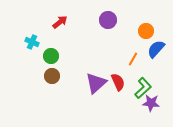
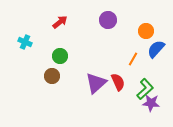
cyan cross: moved 7 px left
green circle: moved 9 px right
green L-shape: moved 2 px right, 1 px down
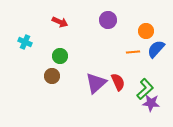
red arrow: rotated 63 degrees clockwise
orange line: moved 7 px up; rotated 56 degrees clockwise
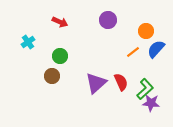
cyan cross: moved 3 px right; rotated 32 degrees clockwise
orange line: rotated 32 degrees counterclockwise
red semicircle: moved 3 px right
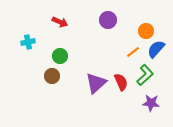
cyan cross: rotated 24 degrees clockwise
green L-shape: moved 14 px up
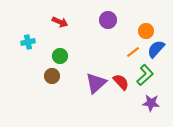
red semicircle: rotated 18 degrees counterclockwise
